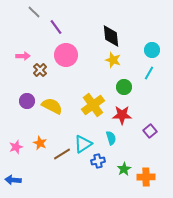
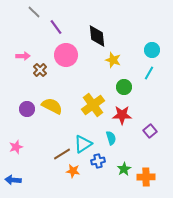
black diamond: moved 14 px left
purple circle: moved 8 px down
orange star: moved 33 px right, 28 px down; rotated 16 degrees counterclockwise
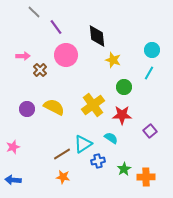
yellow semicircle: moved 2 px right, 1 px down
cyan semicircle: rotated 40 degrees counterclockwise
pink star: moved 3 px left
orange star: moved 10 px left, 6 px down
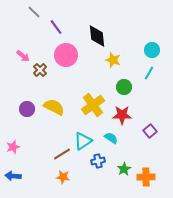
pink arrow: rotated 40 degrees clockwise
cyan triangle: moved 3 px up
blue arrow: moved 4 px up
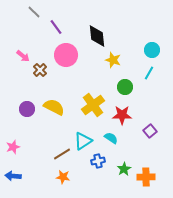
green circle: moved 1 px right
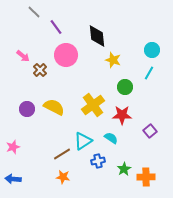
blue arrow: moved 3 px down
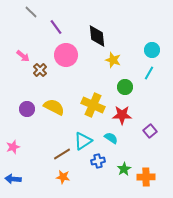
gray line: moved 3 px left
yellow cross: rotated 30 degrees counterclockwise
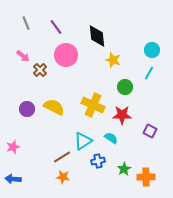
gray line: moved 5 px left, 11 px down; rotated 24 degrees clockwise
purple square: rotated 24 degrees counterclockwise
brown line: moved 3 px down
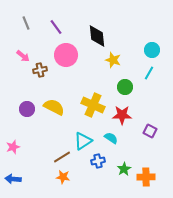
brown cross: rotated 32 degrees clockwise
